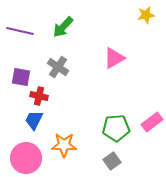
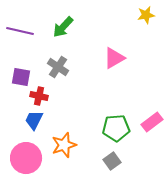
orange star: rotated 20 degrees counterclockwise
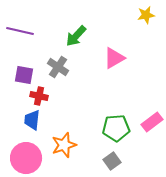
green arrow: moved 13 px right, 9 px down
purple square: moved 3 px right, 2 px up
blue trapezoid: moved 2 px left; rotated 20 degrees counterclockwise
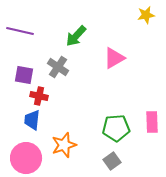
pink rectangle: rotated 55 degrees counterclockwise
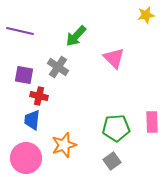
pink triangle: rotated 45 degrees counterclockwise
